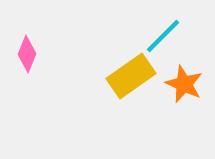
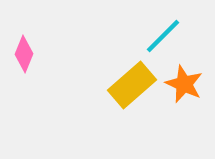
pink diamond: moved 3 px left
yellow rectangle: moved 1 px right, 9 px down; rotated 6 degrees counterclockwise
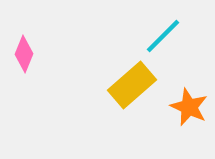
orange star: moved 5 px right, 23 px down
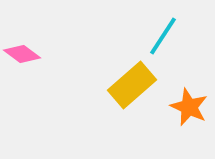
cyan line: rotated 12 degrees counterclockwise
pink diamond: moved 2 px left; rotated 75 degrees counterclockwise
